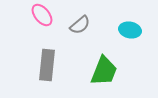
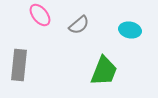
pink ellipse: moved 2 px left
gray semicircle: moved 1 px left
gray rectangle: moved 28 px left
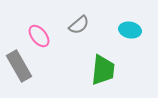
pink ellipse: moved 1 px left, 21 px down
gray rectangle: moved 1 px down; rotated 36 degrees counterclockwise
green trapezoid: moved 1 px left, 1 px up; rotated 16 degrees counterclockwise
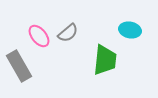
gray semicircle: moved 11 px left, 8 px down
green trapezoid: moved 2 px right, 10 px up
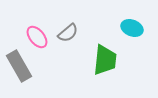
cyan ellipse: moved 2 px right, 2 px up; rotated 10 degrees clockwise
pink ellipse: moved 2 px left, 1 px down
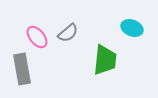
gray rectangle: moved 3 px right, 3 px down; rotated 20 degrees clockwise
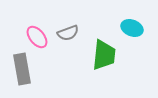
gray semicircle: rotated 20 degrees clockwise
green trapezoid: moved 1 px left, 5 px up
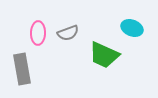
pink ellipse: moved 1 px right, 4 px up; rotated 40 degrees clockwise
green trapezoid: rotated 108 degrees clockwise
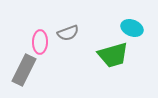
pink ellipse: moved 2 px right, 9 px down
green trapezoid: moved 9 px right; rotated 40 degrees counterclockwise
gray rectangle: moved 2 px right, 1 px down; rotated 36 degrees clockwise
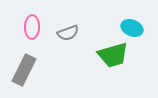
pink ellipse: moved 8 px left, 15 px up
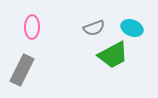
gray semicircle: moved 26 px right, 5 px up
green trapezoid: rotated 12 degrees counterclockwise
gray rectangle: moved 2 px left
